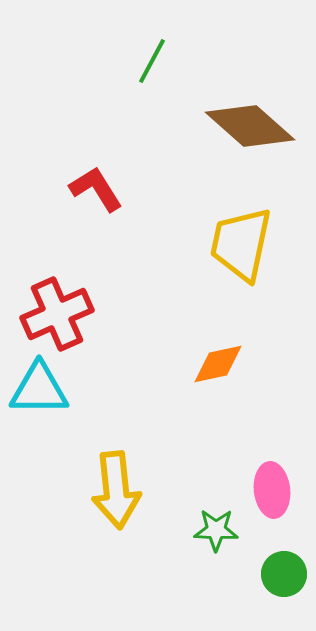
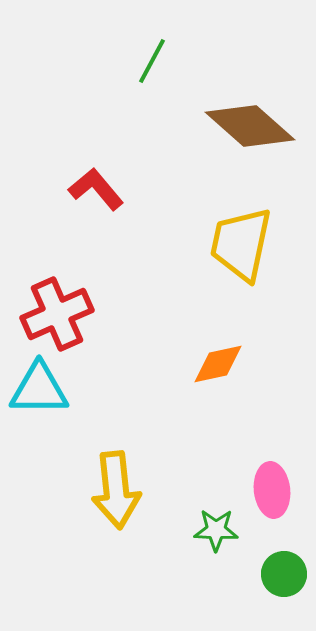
red L-shape: rotated 8 degrees counterclockwise
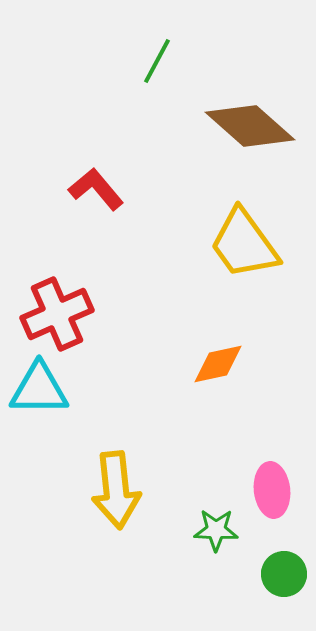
green line: moved 5 px right
yellow trapezoid: moved 3 px right; rotated 48 degrees counterclockwise
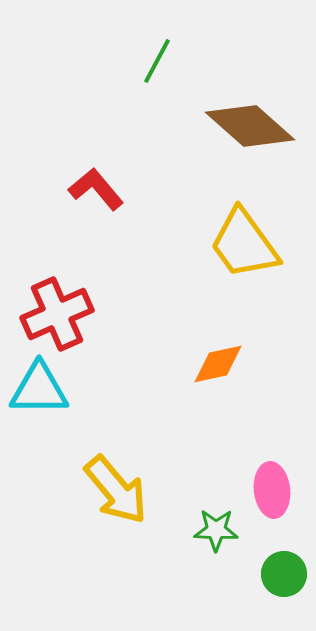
yellow arrow: rotated 34 degrees counterclockwise
